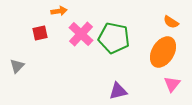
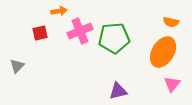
orange semicircle: rotated 21 degrees counterclockwise
pink cross: moved 1 px left, 3 px up; rotated 25 degrees clockwise
green pentagon: rotated 16 degrees counterclockwise
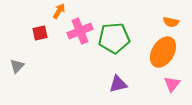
orange arrow: rotated 49 degrees counterclockwise
purple triangle: moved 7 px up
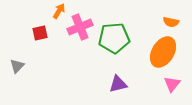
pink cross: moved 4 px up
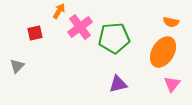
pink cross: rotated 15 degrees counterclockwise
red square: moved 5 px left
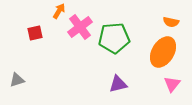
gray triangle: moved 14 px down; rotated 28 degrees clockwise
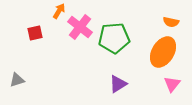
pink cross: rotated 15 degrees counterclockwise
purple triangle: rotated 18 degrees counterclockwise
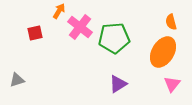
orange semicircle: rotated 63 degrees clockwise
